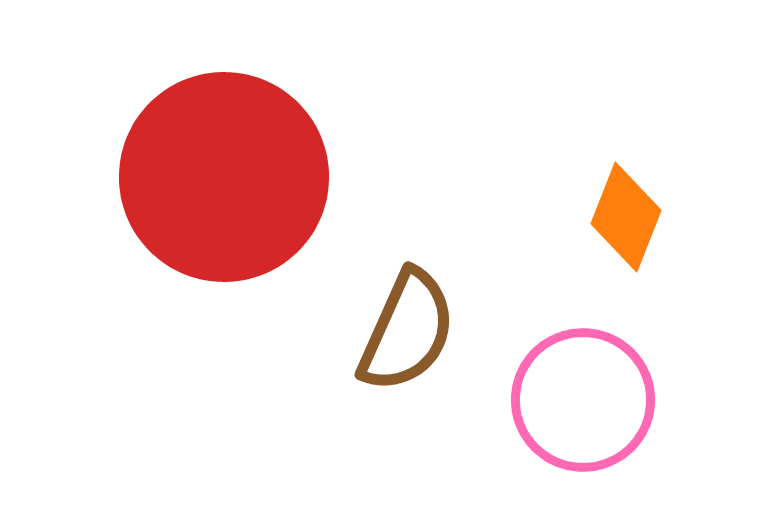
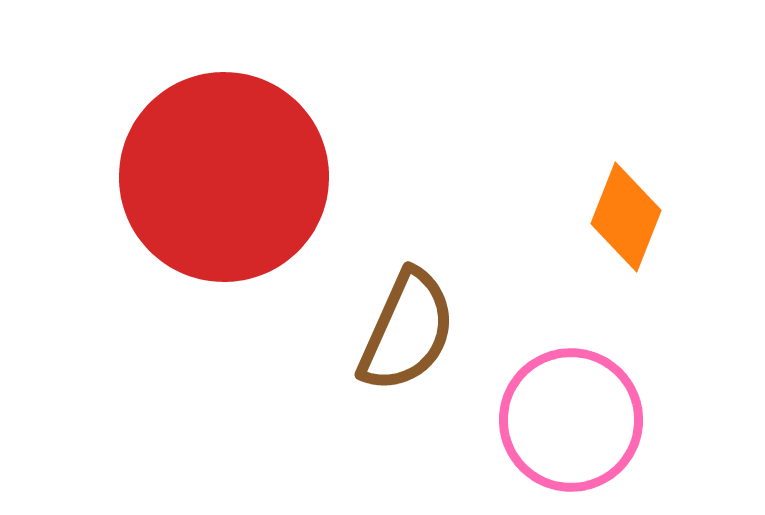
pink circle: moved 12 px left, 20 px down
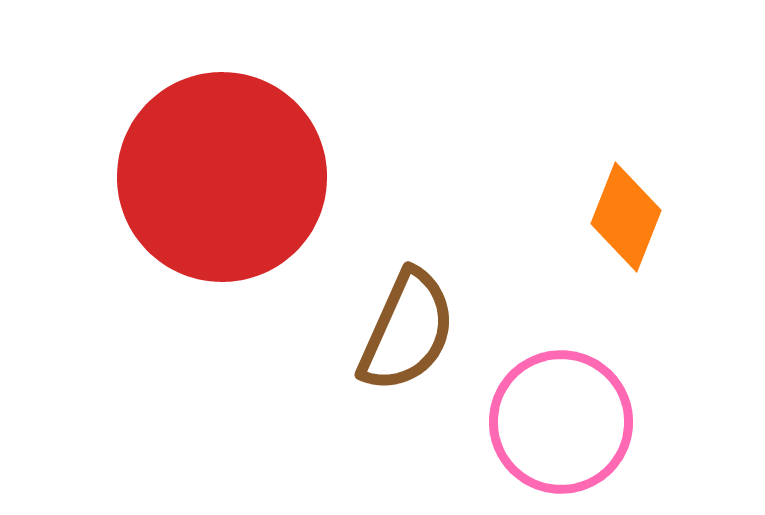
red circle: moved 2 px left
pink circle: moved 10 px left, 2 px down
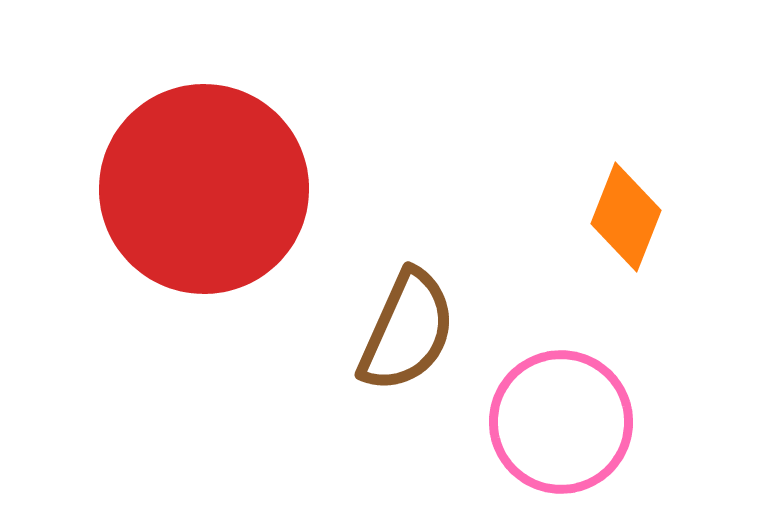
red circle: moved 18 px left, 12 px down
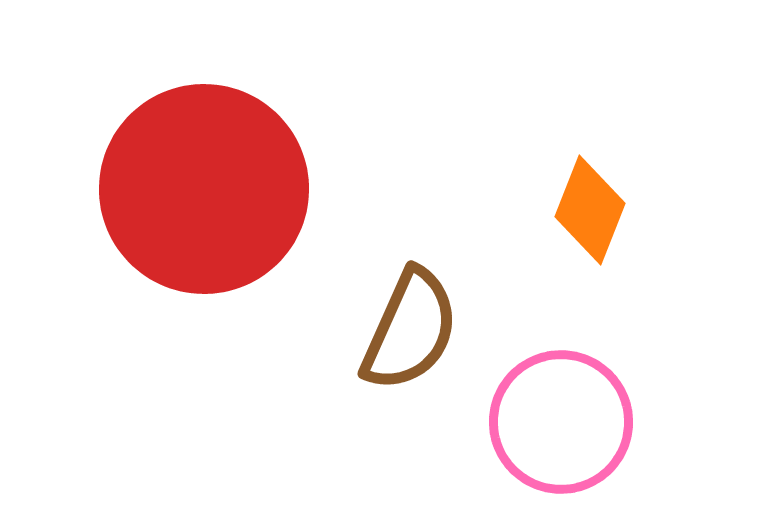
orange diamond: moved 36 px left, 7 px up
brown semicircle: moved 3 px right, 1 px up
